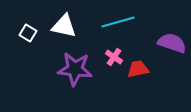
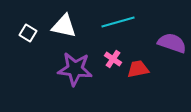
pink cross: moved 1 px left, 2 px down
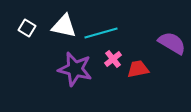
cyan line: moved 17 px left, 11 px down
white square: moved 1 px left, 5 px up
purple semicircle: rotated 12 degrees clockwise
pink cross: rotated 18 degrees clockwise
purple star: rotated 8 degrees clockwise
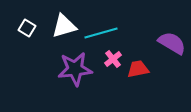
white triangle: rotated 28 degrees counterclockwise
purple star: rotated 20 degrees counterclockwise
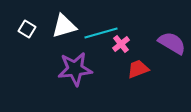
white square: moved 1 px down
pink cross: moved 8 px right, 15 px up
red trapezoid: rotated 10 degrees counterclockwise
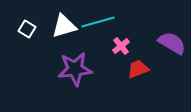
cyan line: moved 3 px left, 11 px up
pink cross: moved 2 px down
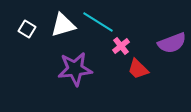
cyan line: rotated 48 degrees clockwise
white triangle: moved 1 px left, 1 px up
purple semicircle: rotated 128 degrees clockwise
red trapezoid: rotated 115 degrees counterclockwise
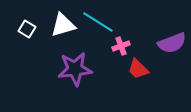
pink cross: rotated 18 degrees clockwise
